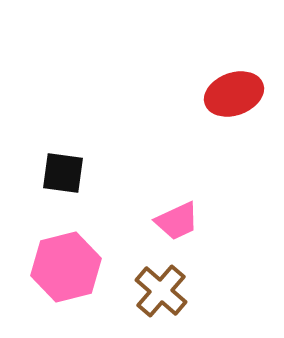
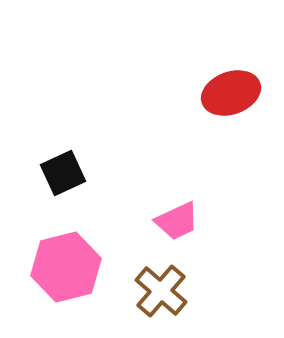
red ellipse: moved 3 px left, 1 px up
black square: rotated 33 degrees counterclockwise
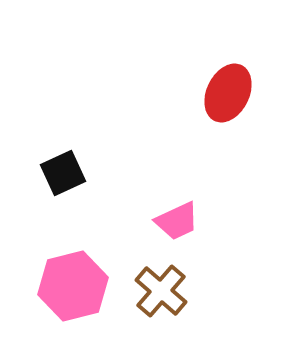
red ellipse: moved 3 px left; rotated 44 degrees counterclockwise
pink hexagon: moved 7 px right, 19 px down
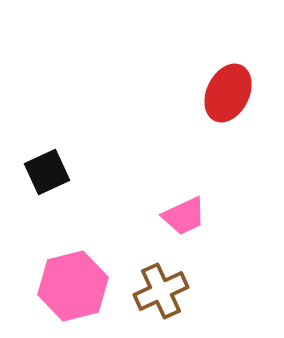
black square: moved 16 px left, 1 px up
pink trapezoid: moved 7 px right, 5 px up
brown cross: rotated 24 degrees clockwise
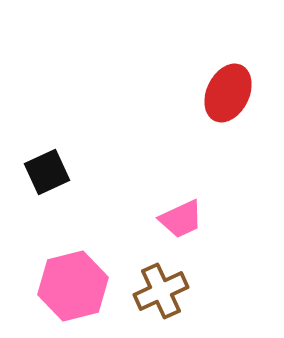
pink trapezoid: moved 3 px left, 3 px down
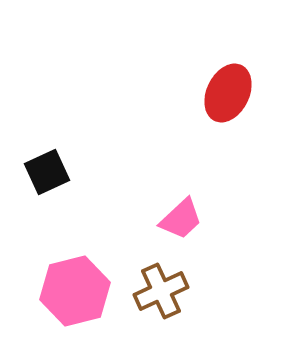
pink trapezoid: rotated 18 degrees counterclockwise
pink hexagon: moved 2 px right, 5 px down
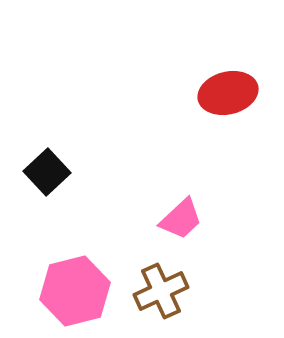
red ellipse: rotated 50 degrees clockwise
black square: rotated 18 degrees counterclockwise
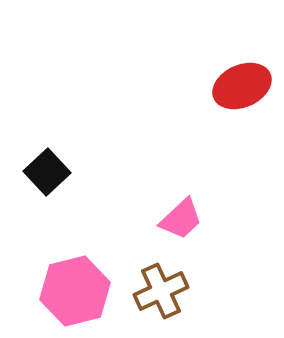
red ellipse: moved 14 px right, 7 px up; rotated 10 degrees counterclockwise
